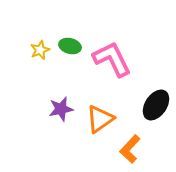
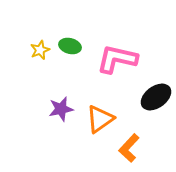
pink L-shape: moved 5 px right; rotated 51 degrees counterclockwise
black ellipse: moved 8 px up; rotated 20 degrees clockwise
orange L-shape: moved 1 px left, 1 px up
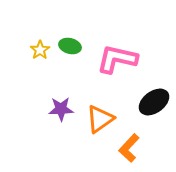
yellow star: rotated 12 degrees counterclockwise
black ellipse: moved 2 px left, 5 px down
purple star: rotated 10 degrees clockwise
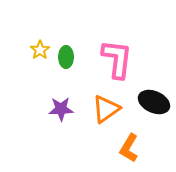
green ellipse: moved 4 px left, 11 px down; rotated 75 degrees clockwise
pink L-shape: rotated 84 degrees clockwise
black ellipse: rotated 60 degrees clockwise
orange triangle: moved 6 px right, 10 px up
orange L-shape: rotated 12 degrees counterclockwise
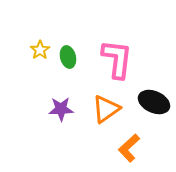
green ellipse: moved 2 px right; rotated 15 degrees counterclockwise
orange L-shape: rotated 16 degrees clockwise
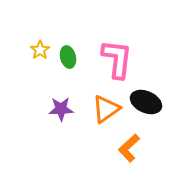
black ellipse: moved 8 px left
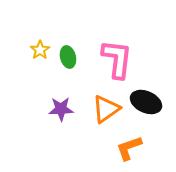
orange L-shape: rotated 24 degrees clockwise
